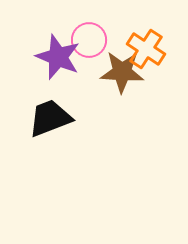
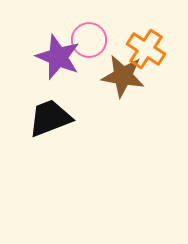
brown star: moved 1 px right, 4 px down; rotated 6 degrees clockwise
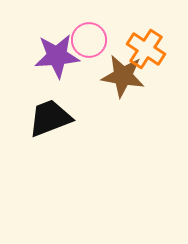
purple star: moved 1 px left, 1 px up; rotated 27 degrees counterclockwise
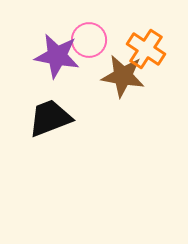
purple star: rotated 15 degrees clockwise
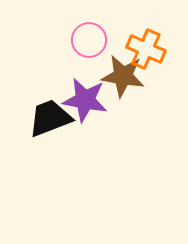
orange cross: rotated 9 degrees counterclockwise
purple star: moved 28 px right, 44 px down
